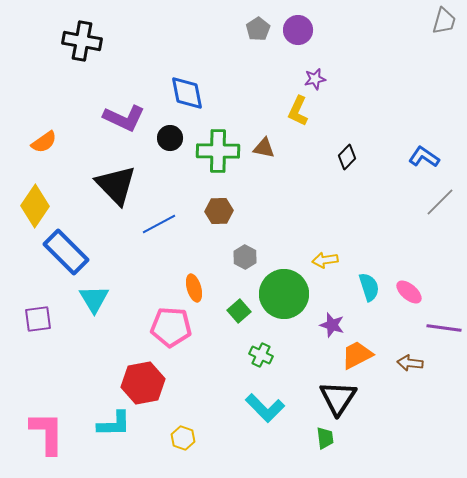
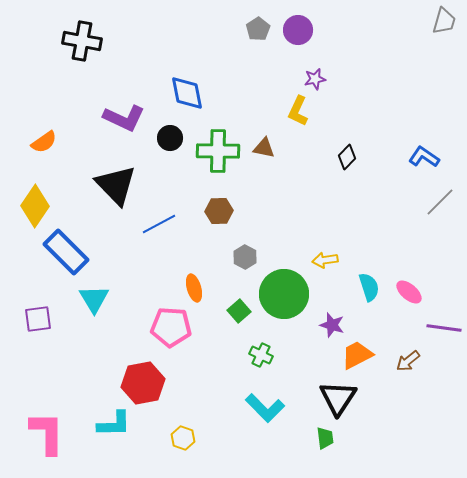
brown arrow at (410, 363): moved 2 px left, 2 px up; rotated 45 degrees counterclockwise
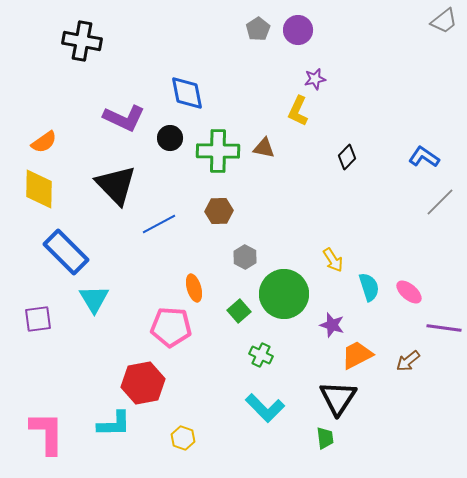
gray trapezoid at (444, 21): rotated 36 degrees clockwise
yellow diamond at (35, 206): moved 4 px right, 17 px up; rotated 33 degrees counterclockwise
yellow arrow at (325, 260): moved 8 px right; rotated 115 degrees counterclockwise
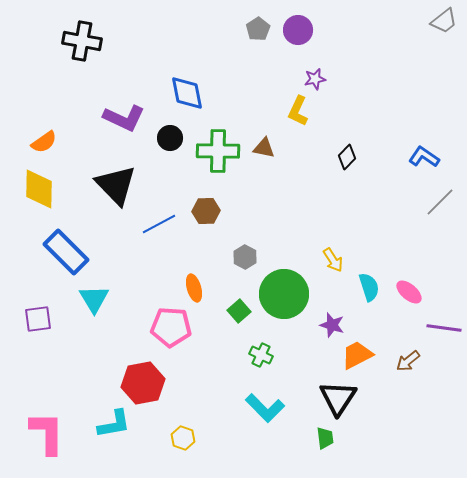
brown hexagon at (219, 211): moved 13 px left
cyan L-shape at (114, 424): rotated 9 degrees counterclockwise
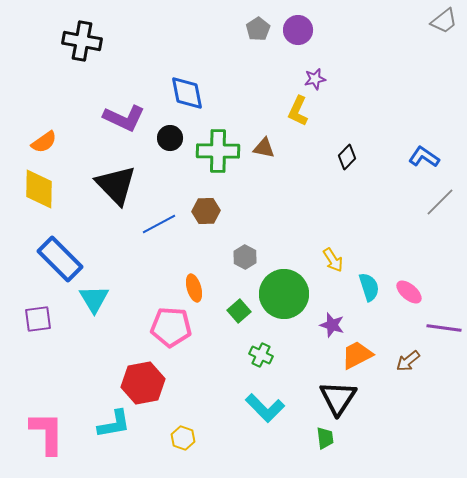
blue rectangle at (66, 252): moved 6 px left, 7 px down
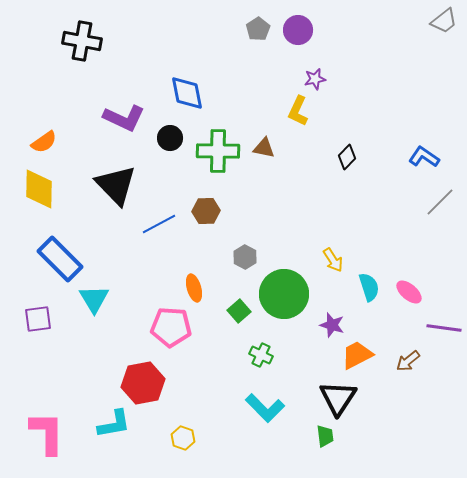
green trapezoid at (325, 438): moved 2 px up
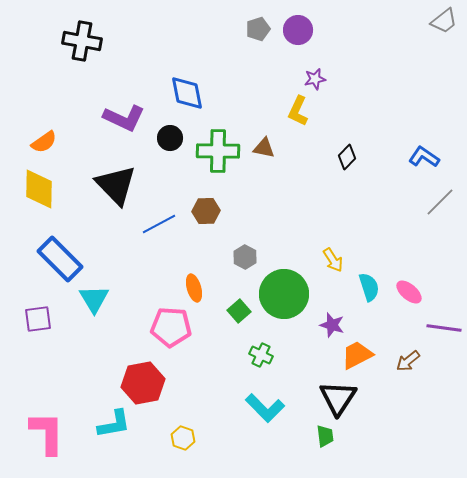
gray pentagon at (258, 29): rotated 15 degrees clockwise
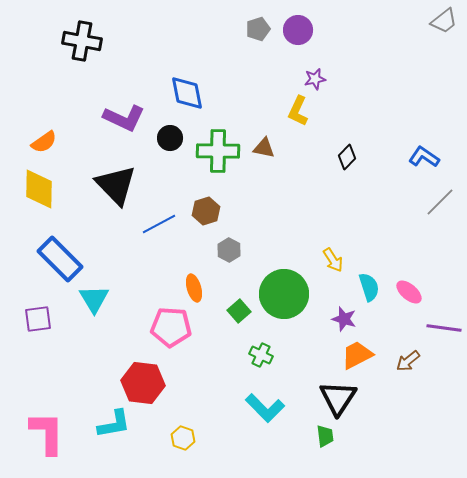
brown hexagon at (206, 211): rotated 16 degrees counterclockwise
gray hexagon at (245, 257): moved 16 px left, 7 px up
purple star at (332, 325): moved 12 px right, 6 px up
red hexagon at (143, 383): rotated 18 degrees clockwise
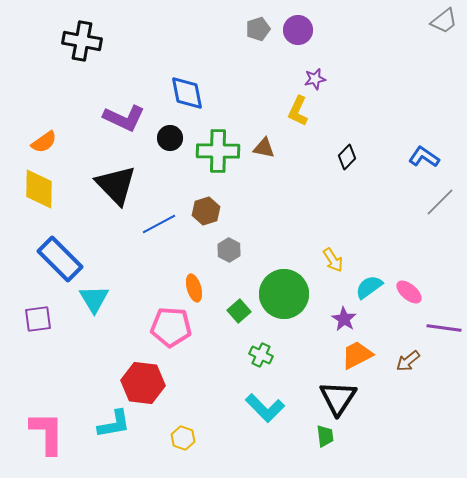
cyan semicircle at (369, 287): rotated 108 degrees counterclockwise
purple star at (344, 319): rotated 15 degrees clockwise
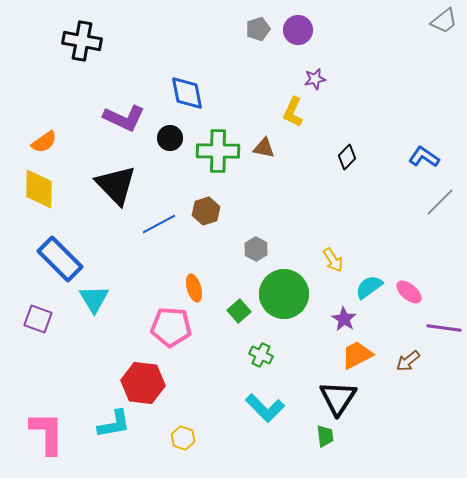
yellow L-shape at (298, 111): moved 5 px left, 1 px down
gray hexagon at (229, 250): moved 27 px right, 1 px up
purple square at (38, 319): rotated 28 degrees clockwise
